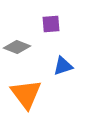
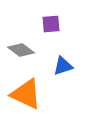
gray diamond: moved 4 px right, 3 px down; rotated 16 degrees clockwise
orange triangle: rotated 28 degrees counterclockwise
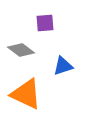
purple square: moved 6 px left, 1 px up
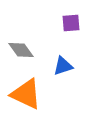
purple square: moved 26 px right
gray diamond: rotated 16 degrees clockwise
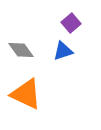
purple square: rotated 36 degrees counterclockwise
blue triangle: moved 15 px up
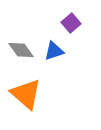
blue triangle: moved 9 px left
orange triangle: rotated 16 degrees clockwise
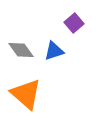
purple square: moved 3 px right
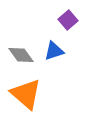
purple square: moved 6 px left, 3 px up
gray diamond: moved 5 px down
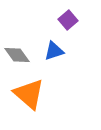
gray diamond: moved 4 px left
orange triangle: moved 3 px right
